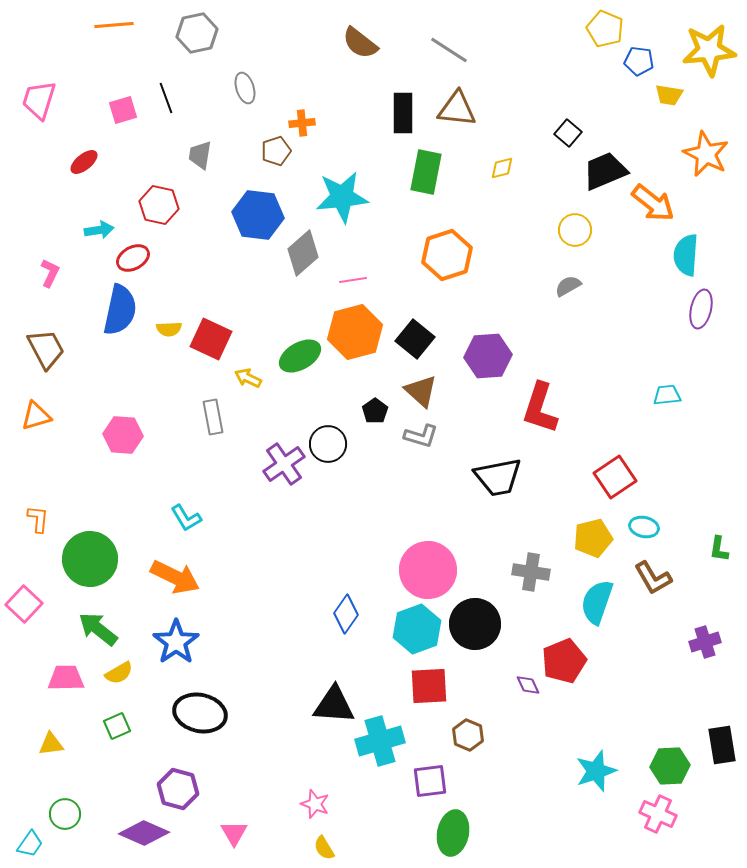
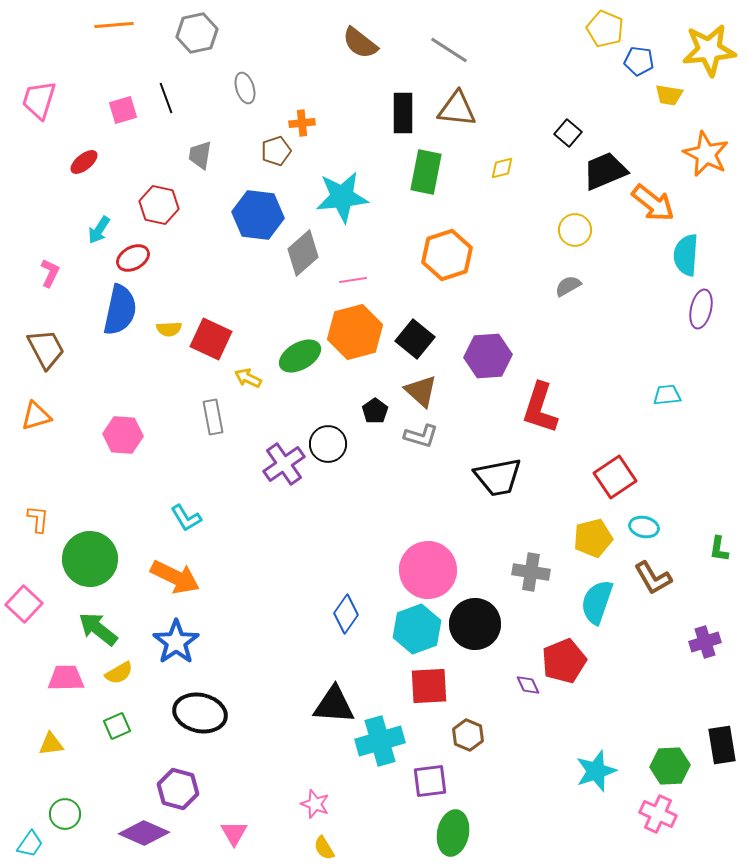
cyan arrow at (99, 230): rotated 132 degrees clockwise
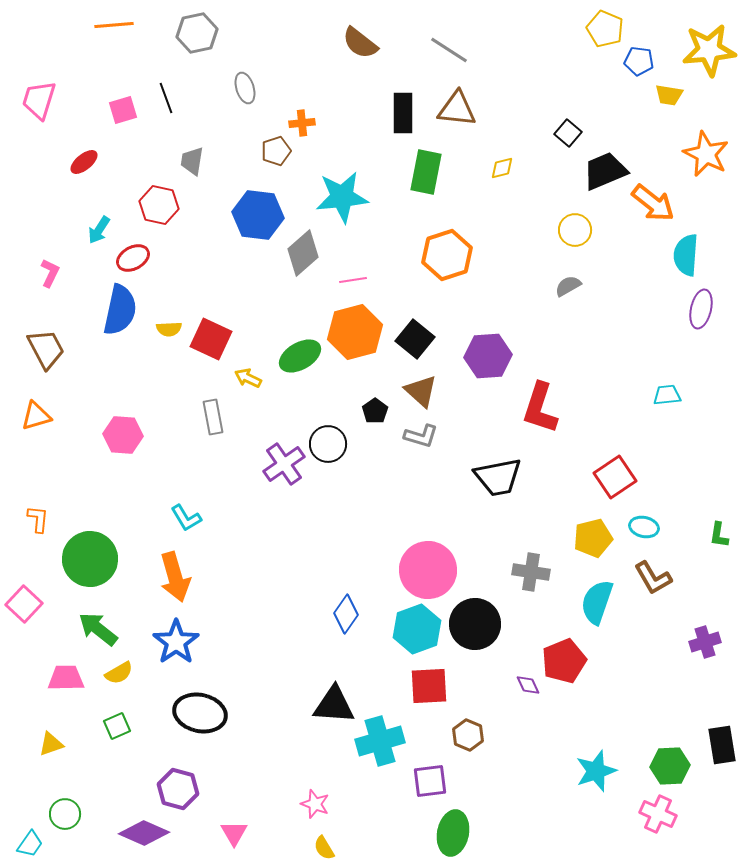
gray trapezoid at (200, 155): moved 8 px left, 6 px down
green L-shape at (719, 549): moved 14 px up
orange arrow at (175, 577): rotated 48 degrees clockwise
yellow triangle at (51, 744): rotated 12 degrees counterclockwise
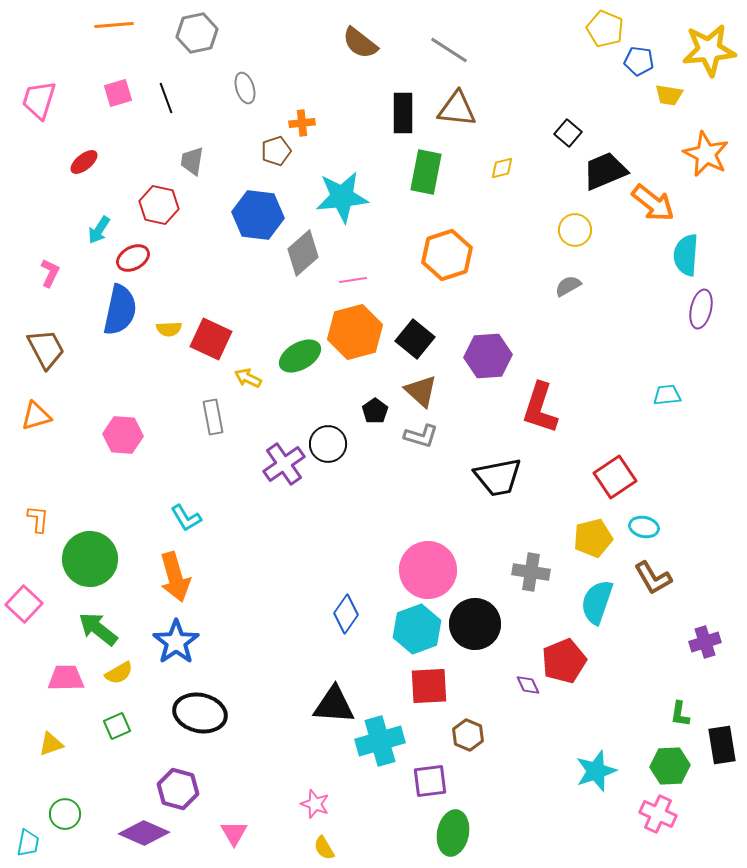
pink square at (123, 110): moved 5 px left, 17 px up
green L-shape at (719, 535): moved 39 px left, 179 px down
cyan trapezoid at (30, 844): moved 2 px left, 1 px up; rotated 24 degrees counterclockwise
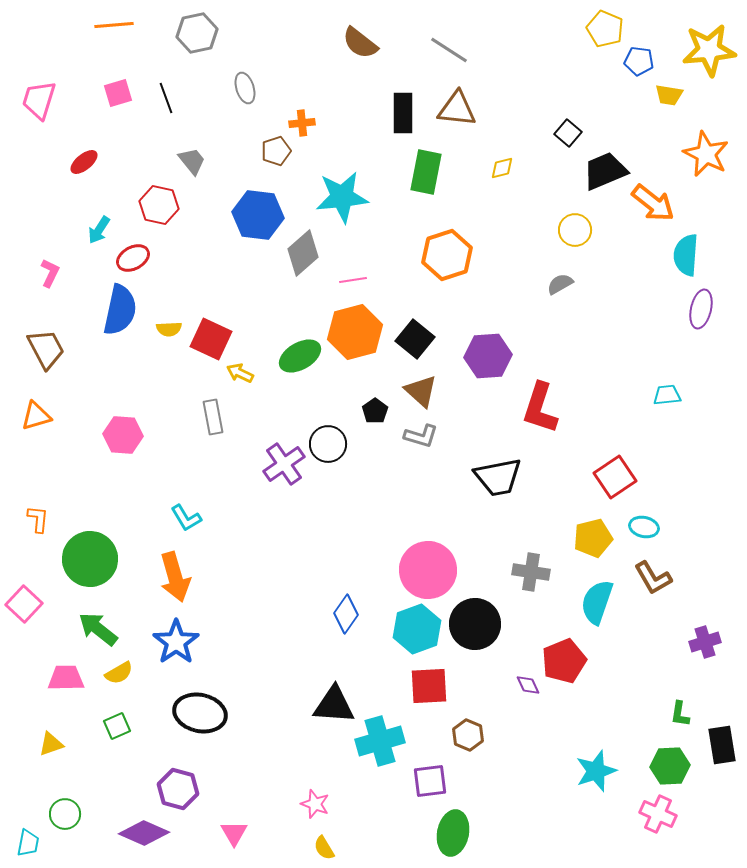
gray trapezoid at (192, 161): rotated 132 degrees clockwise
gray semicircle at (568, 286): moved 8 px left, 2 px up
yellow arrow at (248, 378): moved 8 px left, 5 px up
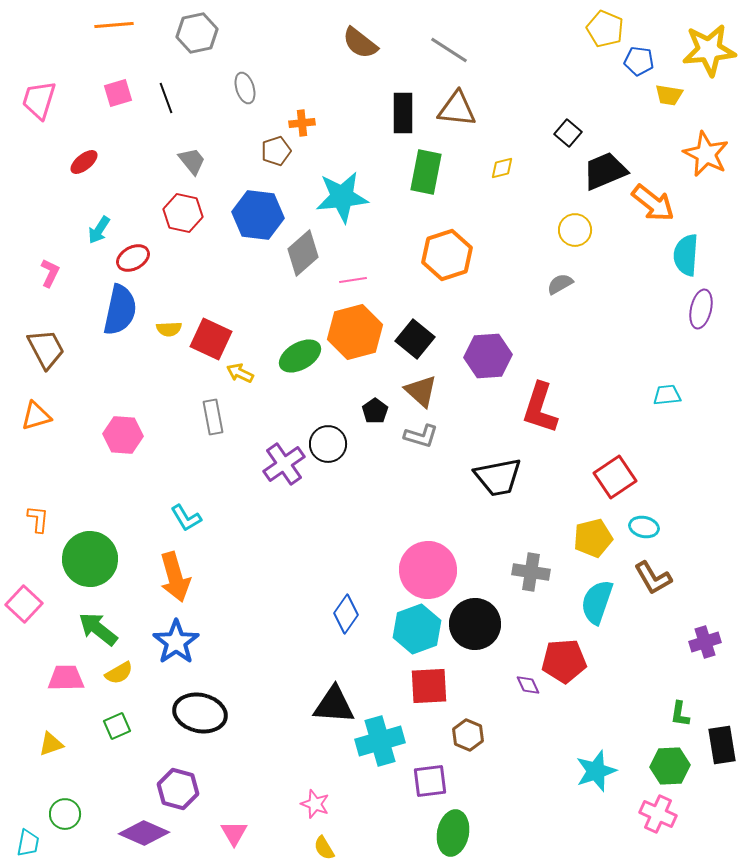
red hexagon at (159, 205): moved 24 px right, 8 px down
red pentagon at (564, 661): rotated 18 degrees clockwise
